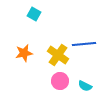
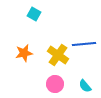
pink circle: moved 5 px left, 3 px down
cyan semicircle: rotated 24 degrees clockwise
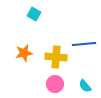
yellow cross: moved 2 px left, 2 px down; rotated 30 degrees counterclockwise
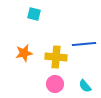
cyan square: rotated 16 degrees counterclockwise
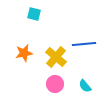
yellow cross: rotated 35 degrees clockwise
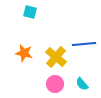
cyan square: moved 4 px left, 2 px up
orange star: rotated 24 degrees clockwise
cyan semicircle: moved 3 px left, 2 px up
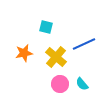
cyan square: moved 16 px right, 15 px down
blue line: rotated 20 degrees counterclockwise
orange star: rotated 24 degrees counterclockwise
pink circle: moved 5 px right
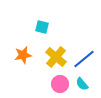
cyan square: moved 4 px left
blue line: moved 15 px down; rotated 15 degrees counterclockwise
orange star: moved 1 px left, 2 px down
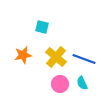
blue line: rotated 60 degrees clockwise
cyan semicircle: moved 1 px up; rotated 16 degrees clockwise
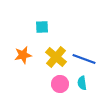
cyan square: rotated 16 degrees counterclockwise
cyan semicircle: rotated 16 degrees clockwise
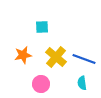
pink circle: moved 19 px left
